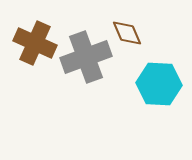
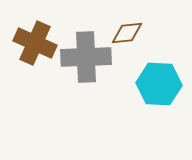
brown diamond: rotated 72 degrees counterclockwise
gray cross: rotated 18 degrees clockwise
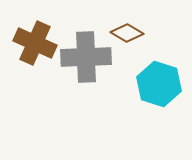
brown diamond: rotated 36 degrees clockwise
cyan hexagon: rotated 15 degrees clockwise
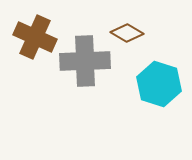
brown cross: moved 6 px up
gray cross: moved 1 px left, 4 px down
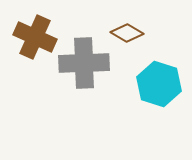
gray cross: moved 1 px left, 2 px down
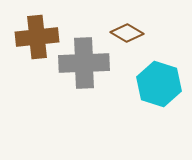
brown cross: moved 2 px right; rotated 30 degrees counterclockwise
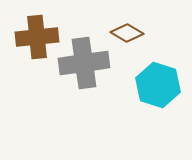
gray cross: rotated 6 degrees counterclockwise
cyan hexagon: moved 1 px left, 1 px down
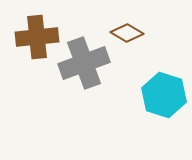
gray cross: rotated 12 degrees counterclockwise
cyan hexagon: moved 6 px right, 10 px down
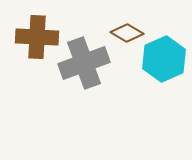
brown cross: rotated 9 degrees clockwise
cyan hexagon: moved 36 px up; rotated 18 degrees clockwise
